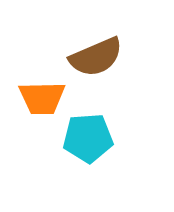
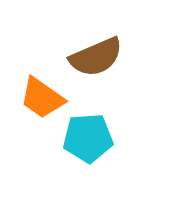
orange trapezoid: rotated 36 degrees clockwise
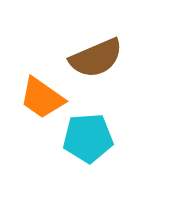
brown semicircle: moved 1 px down
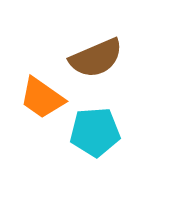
cyan pentagon: moved 7 px right, 6 px up
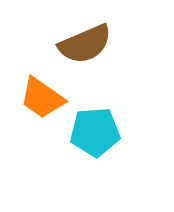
brown semicircle: moved 11 px left, 14 px up
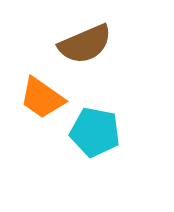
cyan pentagon: rotated 15 degrees clockwise
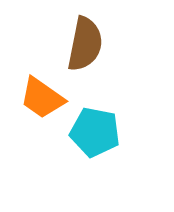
brown semicircle: rotated 56 degrees counterclockwise
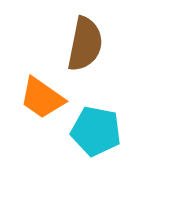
cyan pentagon: moved 1 px right, 1 px up
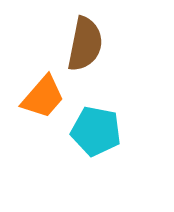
orange trapezoid: moved 1 px right, 1 px up; rotated 84 degrees counterclockwise
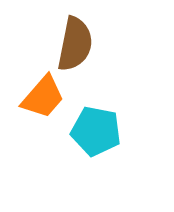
brown semicircle: moved 10 px left
